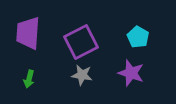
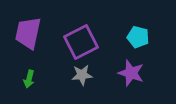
purple trapezoid: rotated 8 degrees clockwise
cyan pentagon: rotated 15 degrees counterclockwise
gray star: rotated 15 degrees counterclockwise
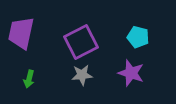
purple trapezoid: moved 7 px left
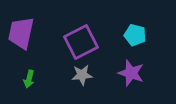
cyan pentagon: moved 3 px left, 2 px up
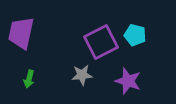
purple square: moved 20 px right
purple star: moved 3 px left, 8 px down
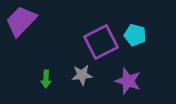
purple trapezoid: moved 12 px up; rotated 32 degrees clockwise
green arrow: moved 17 px right; rotated 12 degrees counterclockwise
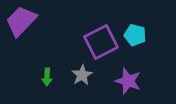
gray star: rotated 25 degrees counterclockwise
green arrow: moved 1 px right, 2 px up
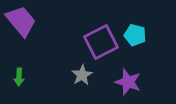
purple trapezoid: rotated 96 degrees clockwise
green arrow: moved 28 px left
purple star: moved 1 px down
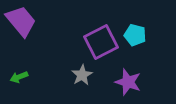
green arrow: rotated 66 degrees clockwise
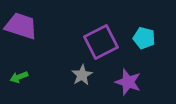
purple trapezoid: moved 5 px down; rotated 32 degrees counterclockwise
cyan pentagon: moved 9 px right, 3 px down
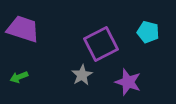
purple trapezoid: moved 2 px right, 3 px down
cyan pentagon: moved 4 px right, 6 px up
purple square: moved 2 px down
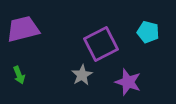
purple trapezoid: rotated 32 degrees counterclockwise
green arrow: moved 2 px up; rotated 90 degrees counterclockwise
